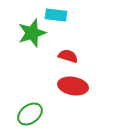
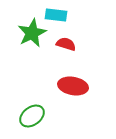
green star: rotated 8 degrees counterclockwise
red semicircle: moved 2 px left, 12 px up
green ellipse: moved 2 px right, 2 px down
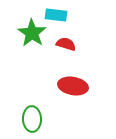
green star: rotated 12 degrees counterclockwise
green ellipse: moved 3 px down; rotated 55 degrees counterclockwise
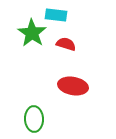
green ellipse: moved 2 px right
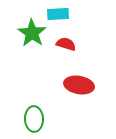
cyan rectangle: moved 2 px right, 1 px up; rotated 10 degrees counterclockwise
red ellipse: moved 6 px right, 1 px up
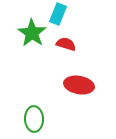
cyan rectangle: rotated 65 degrees counterclockwise
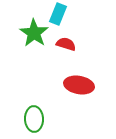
green star: moved 2 px right
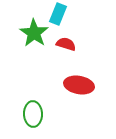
green ellipse: moved 1 px left, 5 px up
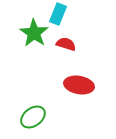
green ellipse: moved 3 px down; rotated 55 degrees clockwise
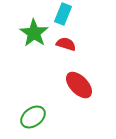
cyan rectangle: moved 5 px right
red ellipse: rotated 36 degrees clockwise
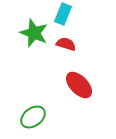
green star: rotated 12 degrees counterclockwise
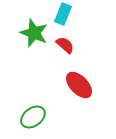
red semicircle: moved 1 px left, 1 px down; rotated 24 degrees clockwise
